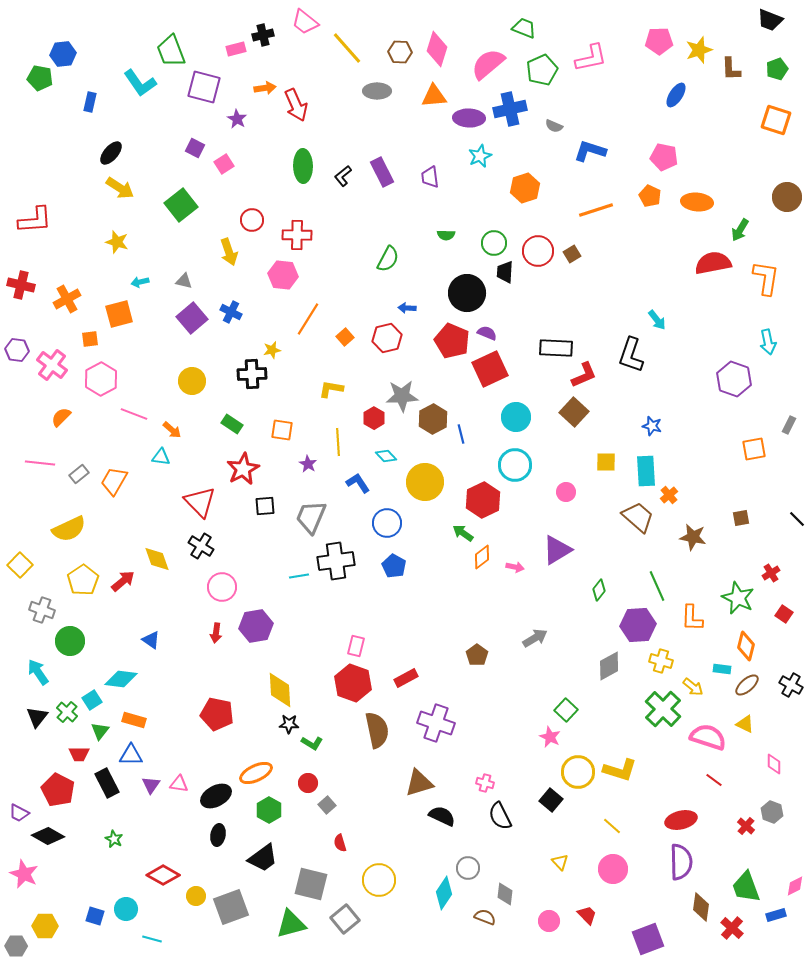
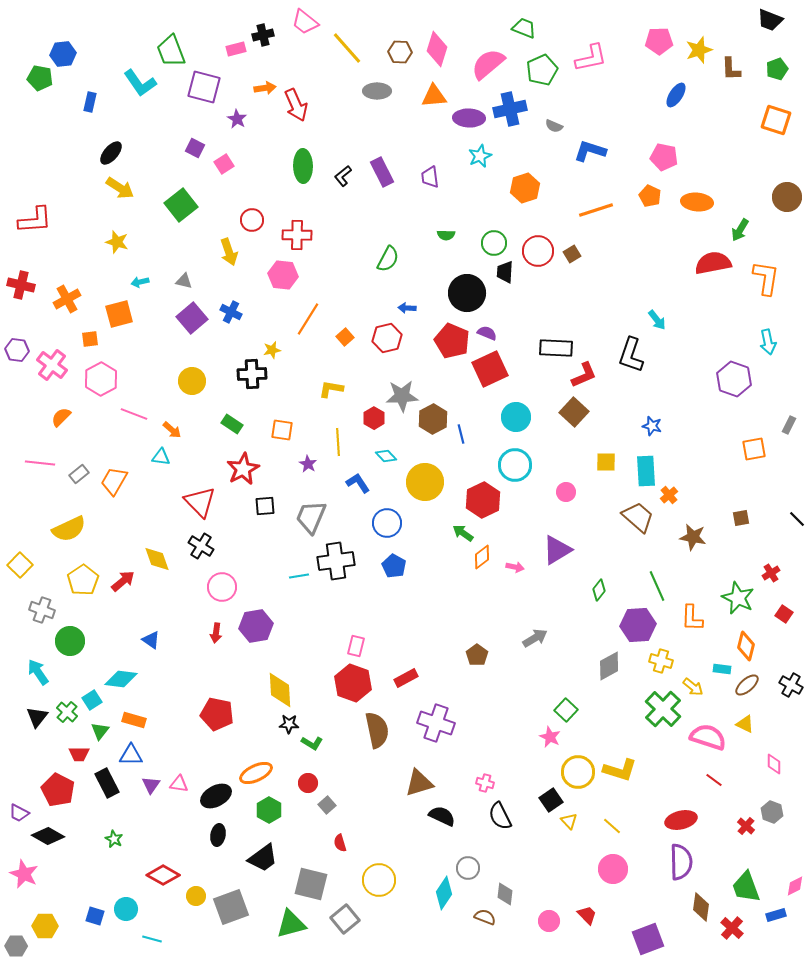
black square at (551, 800): rotated 15 degrees clockwise
yellow triangle at (560, 862): moved 9 px right, 41 px up
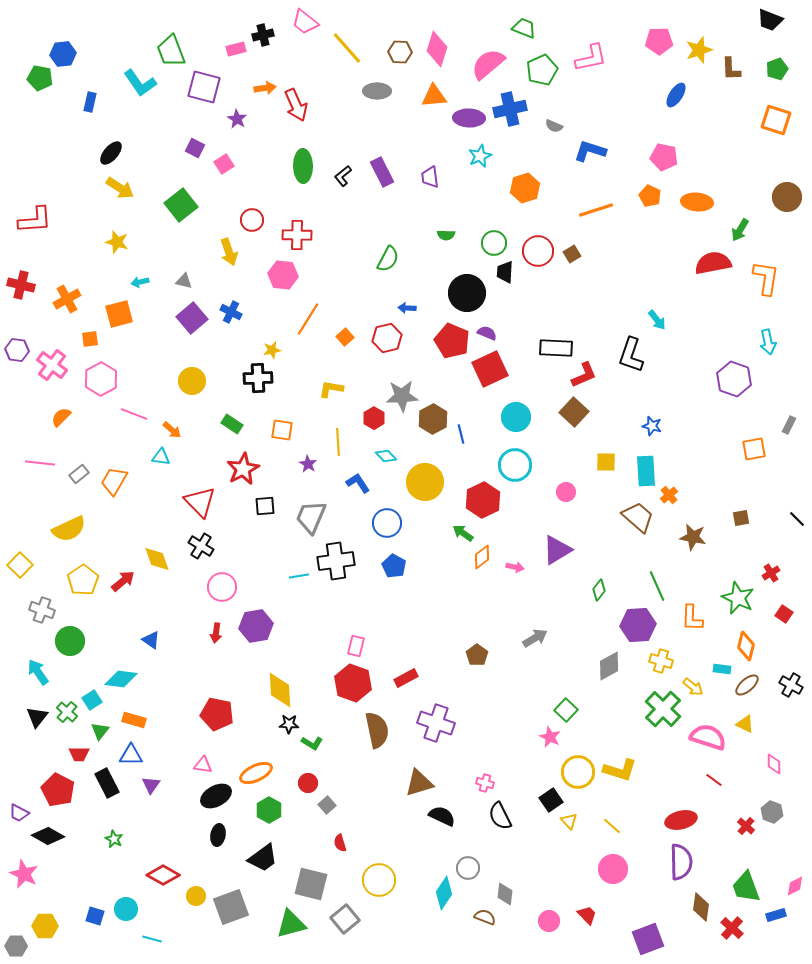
black cross at (252, 374): moved 6 px right, 4 px down
pink triangle at (179, 784): moved 24 px right, 19 px up
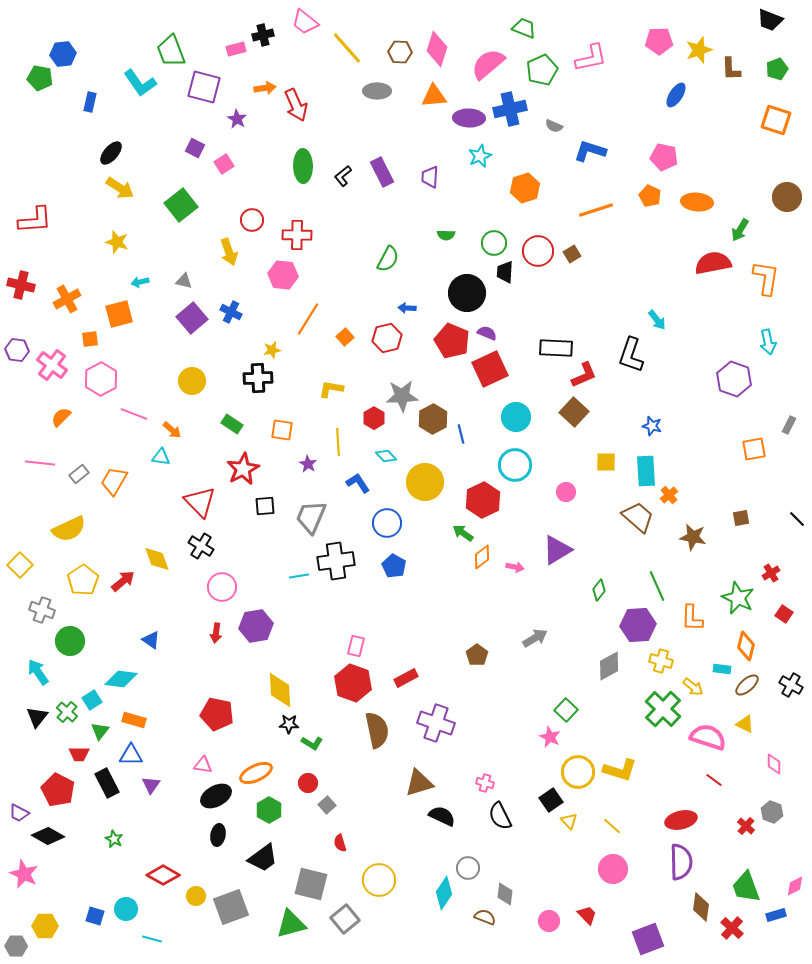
purple trapezoid at (430, 177): rotated 10 degrees clockwise
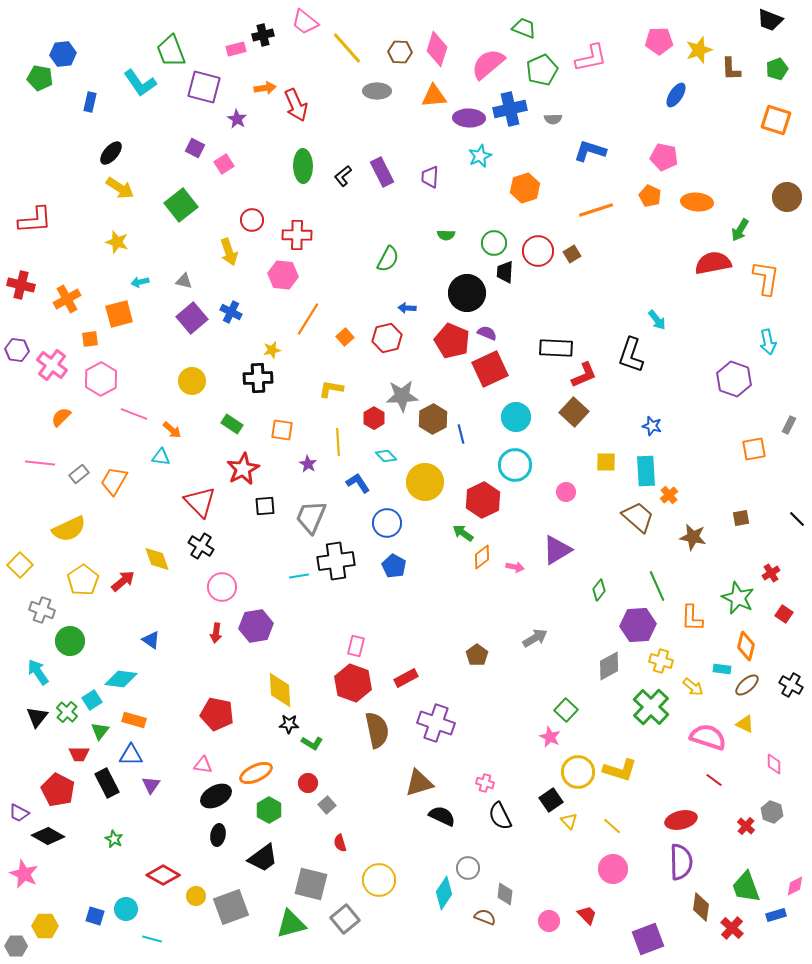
gray semicircle at (554, 126): moved 1 px left, 7 px up; rotated 24 degrees counterclockwise
green cross at (663, 709): moved 12 px left, 2 px up
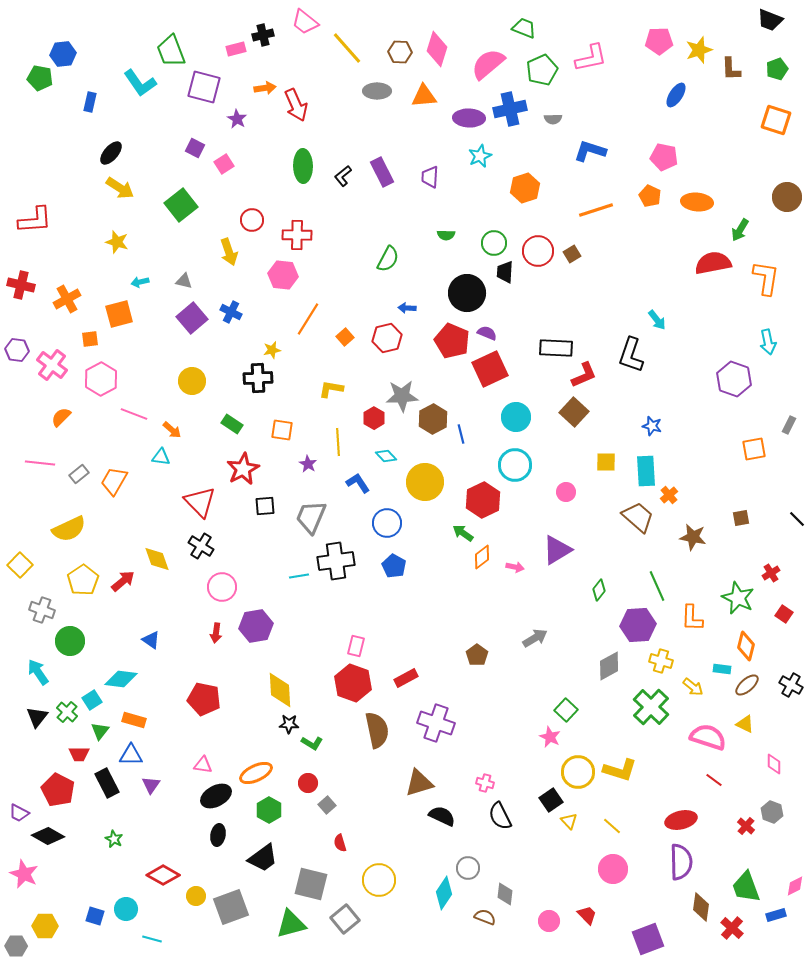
orange triangle at (434, 96): moved 10 px left
red pentagon at (217, 714): moved 13 px left, 15 px up
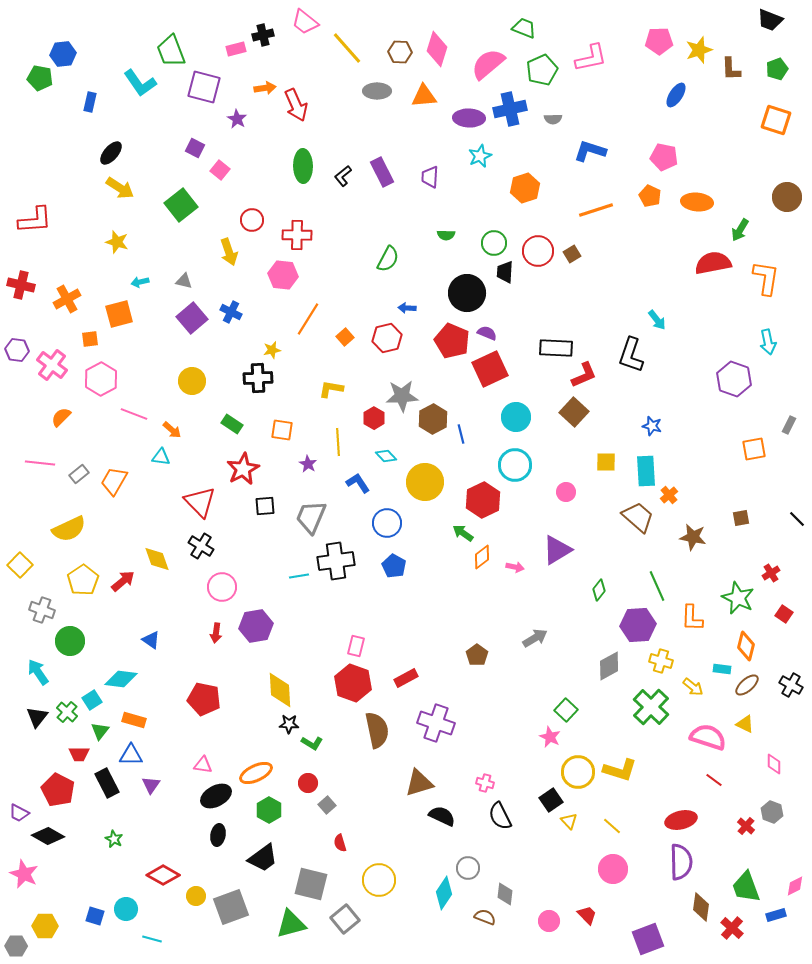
pink square at (224, 164): moved 4 px left, 6 px down; rotated 18 degrees counterclockwise
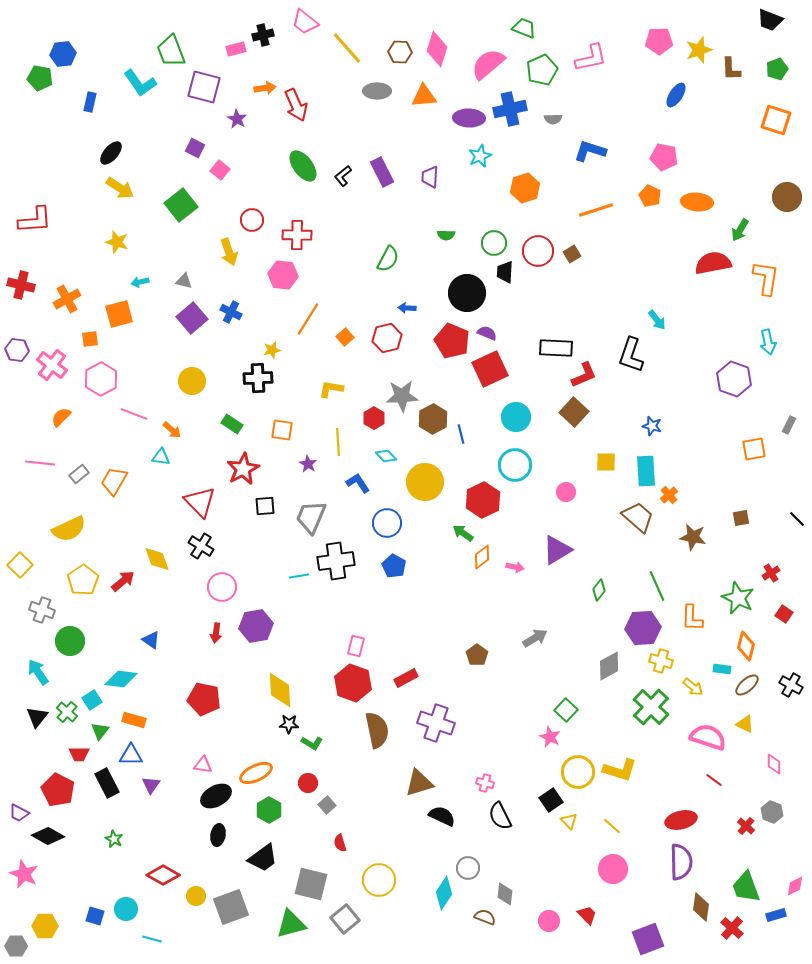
green ellipse at (303, 166): rotated 36 degrees counterclockwise
purple hexagon at (638, 625): moved 5 px right, 3 px down
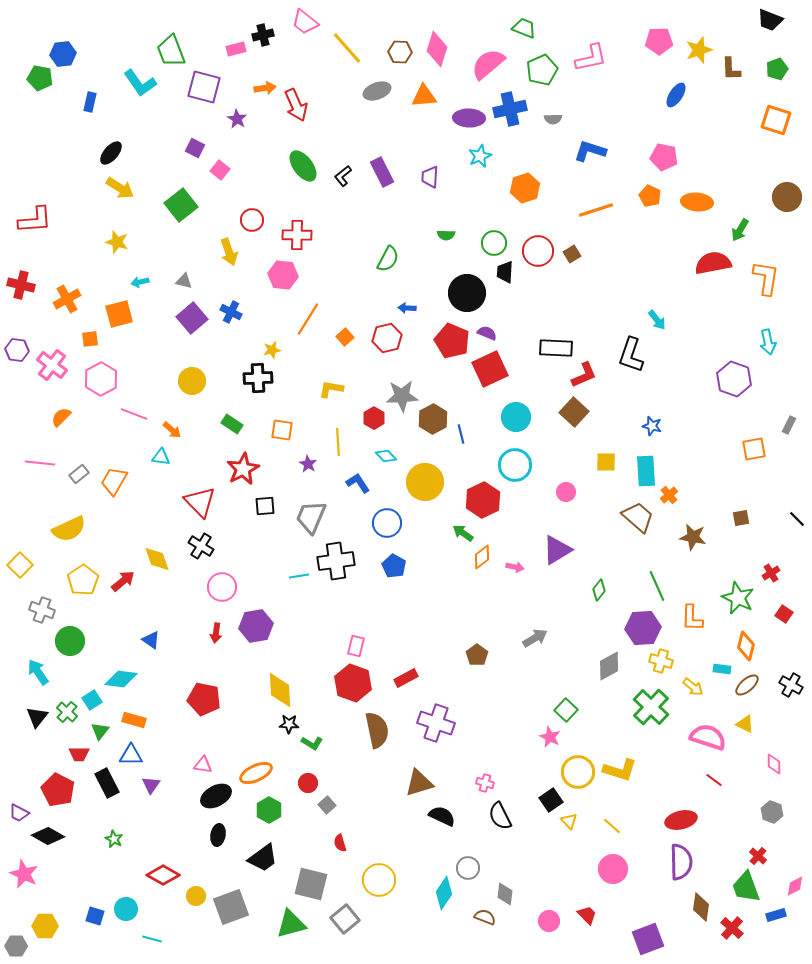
gray ellipse at (377, 91): rotated 20 degrees counterclockwise
red cross at (746, 826): moved 12 px right, 30 px down
